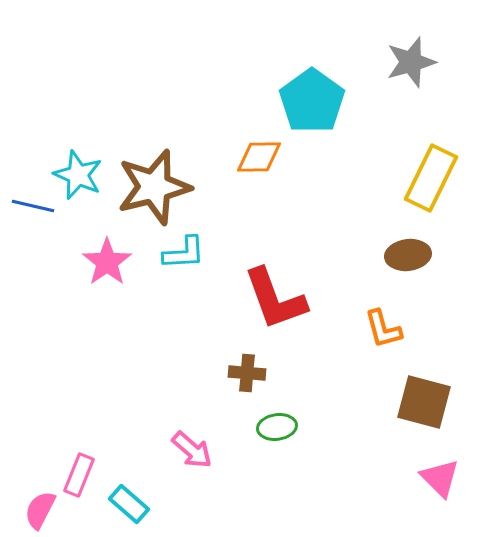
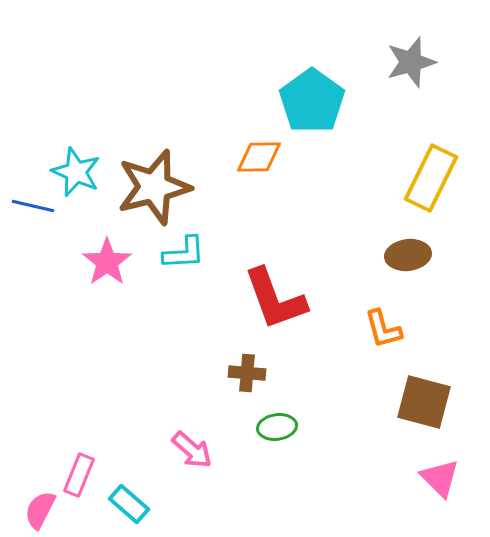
cyan star: moved 2 px left, 3 px up
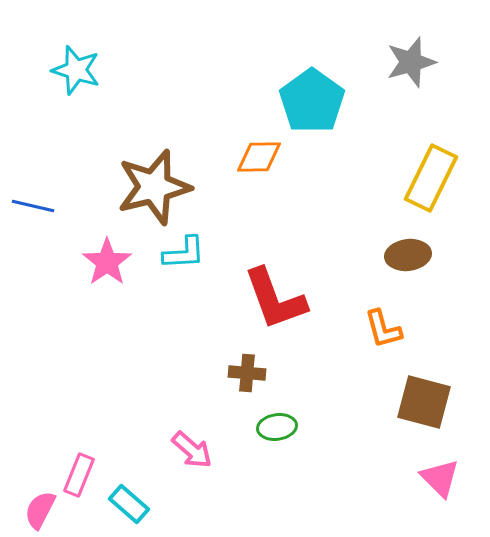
cyan star: moved 102 px up; rotated 6 degrees counterclockwise
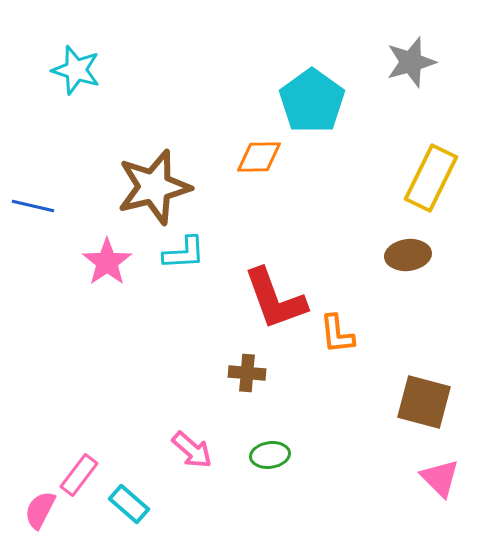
orange L-shape: moved 46 px left, 5 px down; rotated 9 degrees clockwise
green ellipse: moved 7 px left, 28 px down
pink rectangle: rotated 15 degrees clockwise
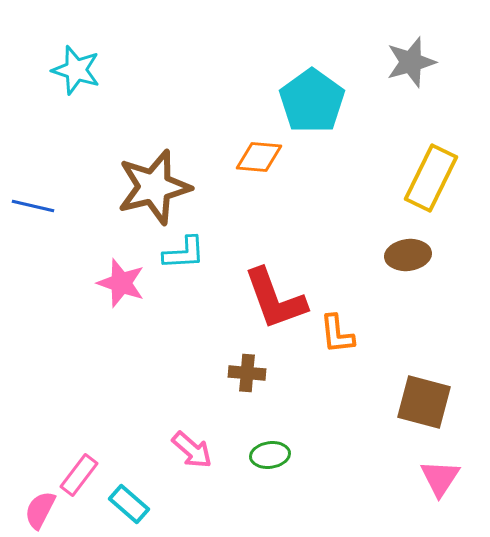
orange diamond: rotated 6 degrees clockwise
pink star: moved 14 px right, 21 px down; rotated 18 degrees counterclockwise
pink triangle: rotated 18 degrees clockwise
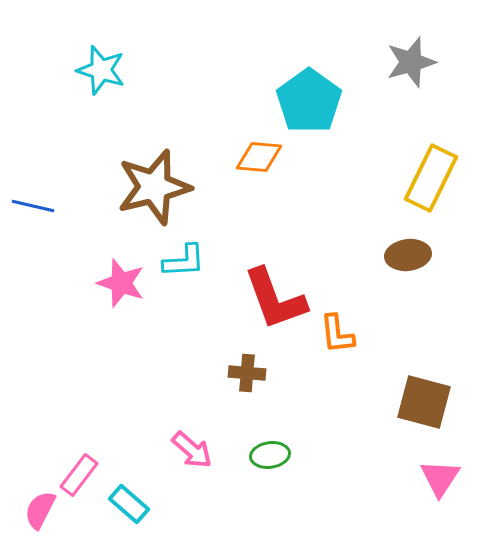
cyan star: moved 25 px right
cyan pentagon: moved 3 px left
cyan L-shape: moved 8 px down
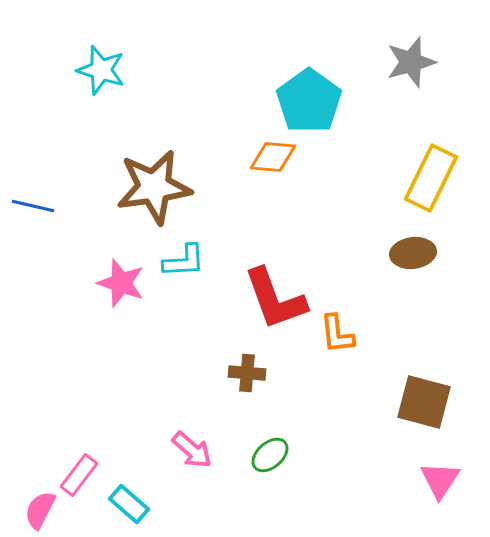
orange diamond: moved 14 px right
brown star: rotated 6 degrees clockwise
brown ellipse: moved 5 px right, 2 px up
green ellipse: rotated 33 degrees counterclockwise
pink triangle: moved 2 px down
